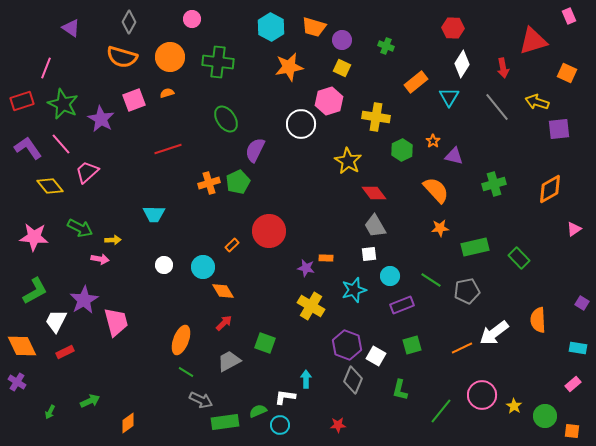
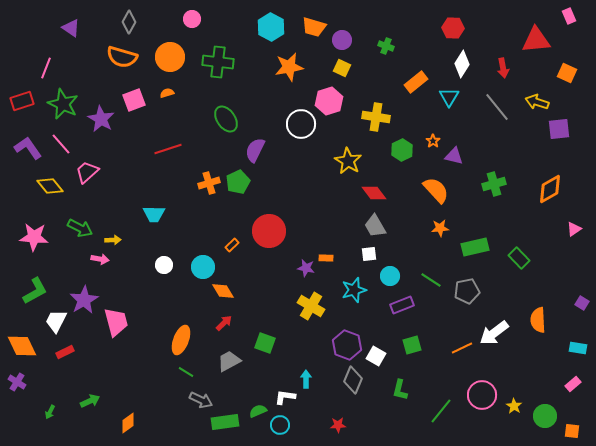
red triangle at (533, 41): moved 3 px right, 1 px up; rotated 12 degrees clockwise
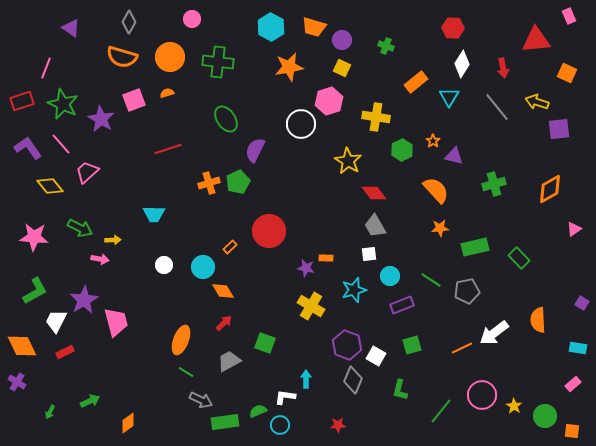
orange rectangle at (232, 245): moved 2 px left, 2 px down
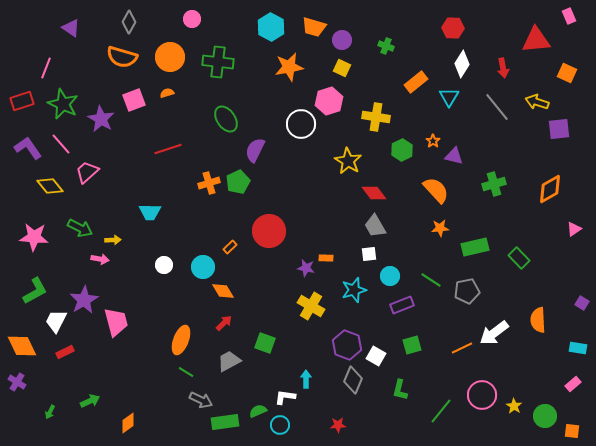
cyan trapezoid at (154, 214): moved 4 px left, 2 px up
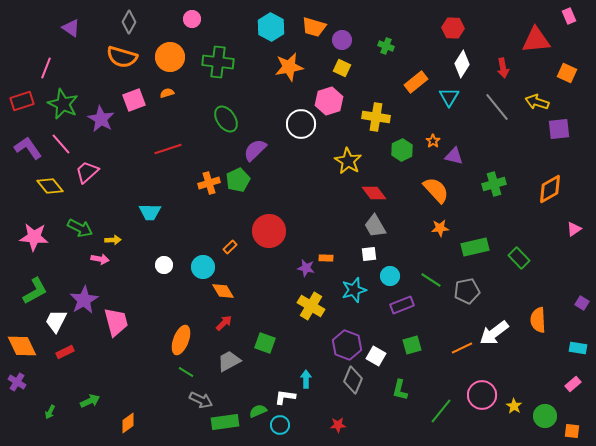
purple semicircle at (255, 150): rotated 20 degrees clockwise
green pentagon at (238, 182): moved 2 px up
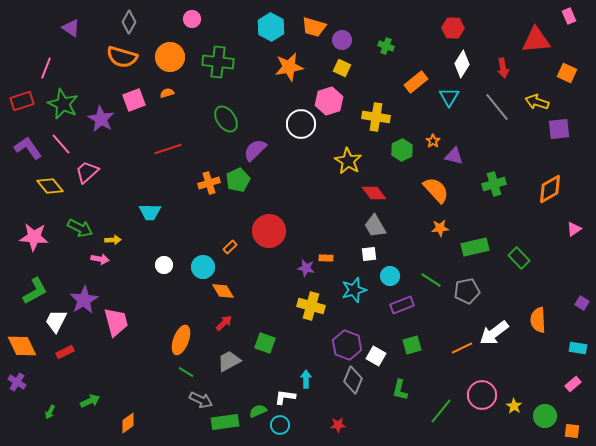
yellow cross at (311, 306): rotated 16 degrees counterclockwise
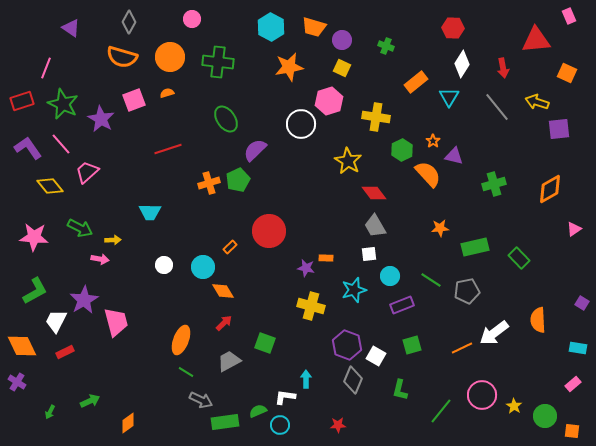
orange semicircle at (436, 190): moved 8 px left, 16 px up
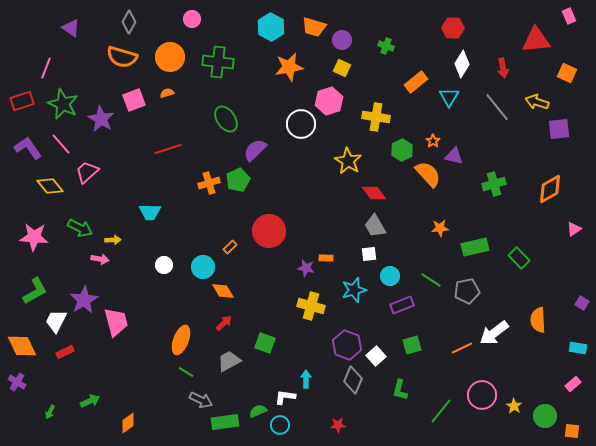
white square at (376, 356): rotated 18 degrees clockwise
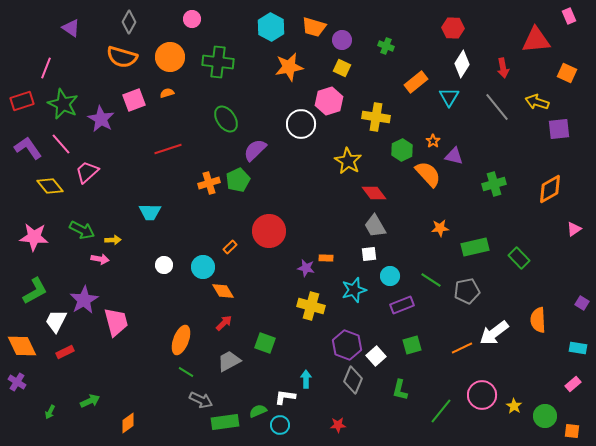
green arrow at (80, 228): moved 2 px right, 2 px down
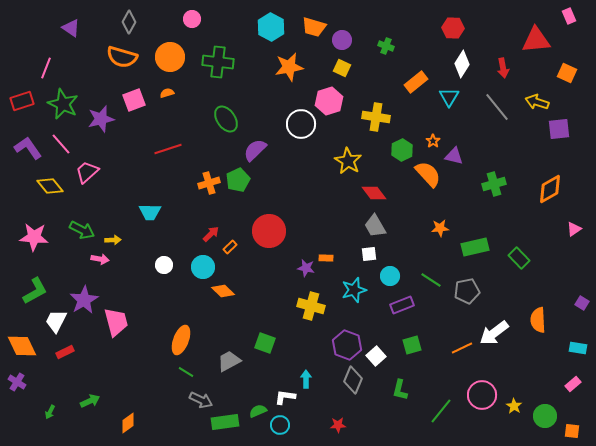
purple star at (101, 119): rotated 28 degrees clockwise
orange diamond at (223, 291): rotated 15 degrees counterclockwise
red arrow at (224, 323): moved 13 px left, 89 px up
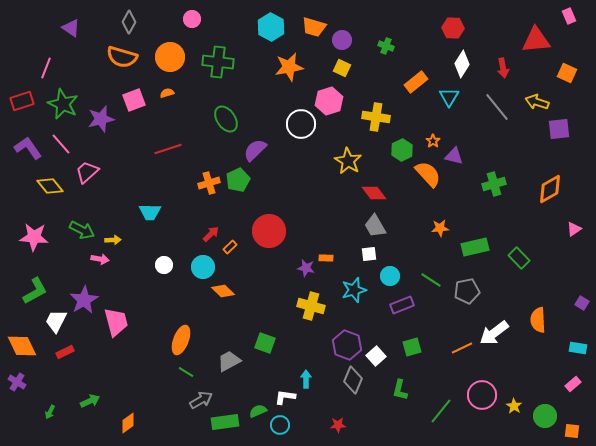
green square at (412, 345): moved 2 px down
gray arrow at (201, 400): rotated 55 degrees counterclockwise
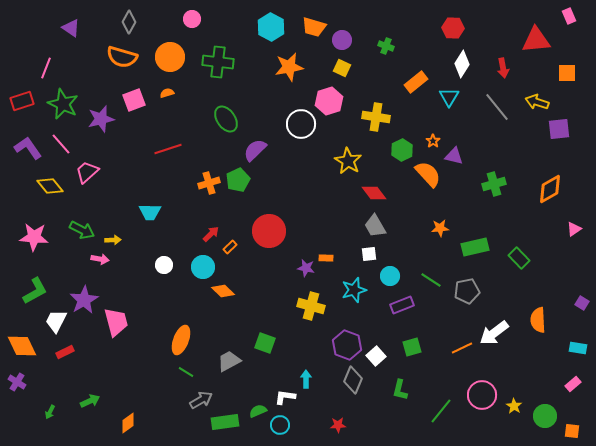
orange square at (567, 73): rotated 24 degrees counterclockwise
